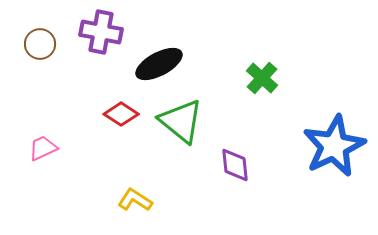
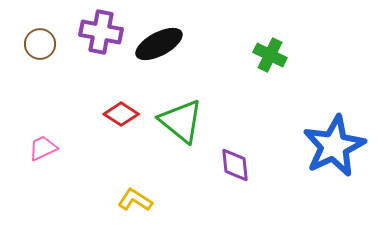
black ellipse: moved 20 px up
green cross: moved 8 px right, 23 px up; rotated 16 degrees counterclockwise
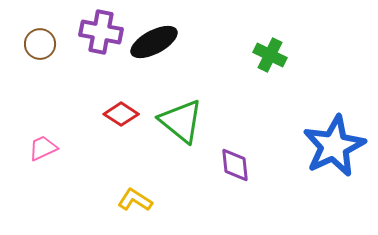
black ellipse: moved 5 px left, 2 px up
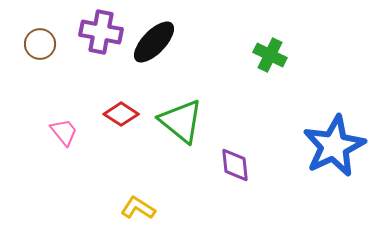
black ellipse: rotated 18 degrees counterclockwise
pink trapezoid: moved 21 px right, 16 px up; rotated 76 degrees clockwise
yellow L-shape: moved 3 px right, 8 px down
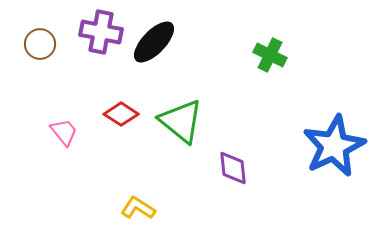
purple diamond: moved 2 px left, 3 px down
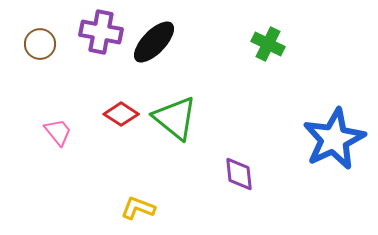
green cross: moved 2 px left, 11 px up
green triangle: moved 6 px left, 3 px up
pink trapezoid: moved 6 px left
blue star: moved 7 px up
purple diamond: moved 6 px right, 6 px down
yellow L-shape: rotated 12 degrees counterclockwise
